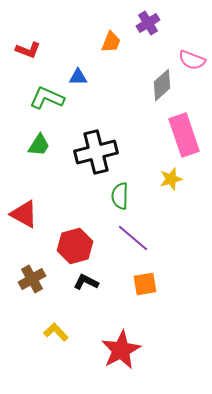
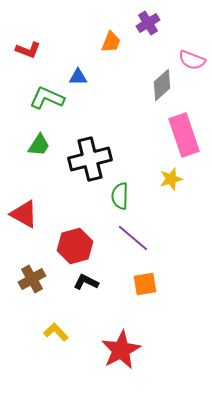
black cross: moved 6 px left, 7 px down
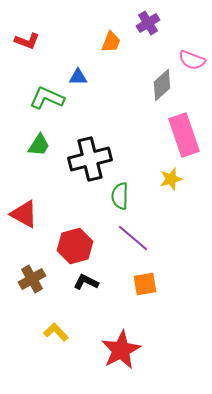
red L-shape: moved 1 px left, 9 px up
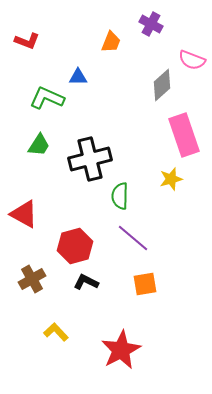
purple cross: moved 3 px right, 1 px down; rotated 30 degrees counterclockwise
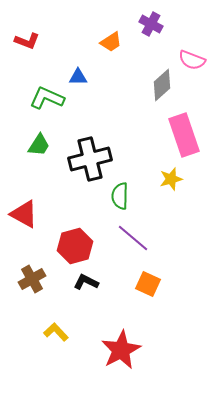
orange trapezoid: rotated 35 degrees clockwise
orange square: moved 3 px right; rotated 35 degrees clockwise
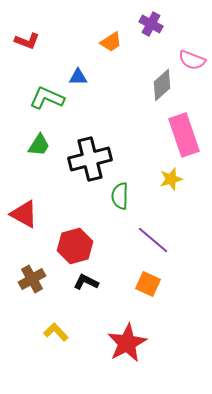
purple line: moved 20 px right, 2 px down
red star: moved 6 px right, 7 px up
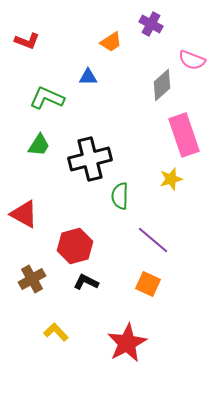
blue triangle: moved 10 px right
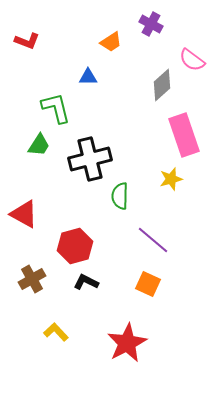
pink semicircle: rotated 16 degrees clockwise
green L-shape: moved 9 px right, 10 px down; rotated 52 degrees clockwise
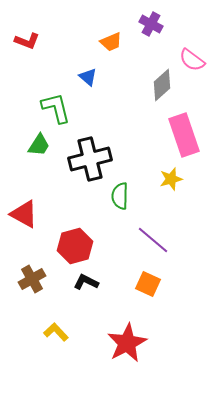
orange trapezoid: rotated 10 degrees clockwise
blue triangle: rotated 42 degrees clockwise
